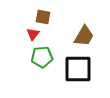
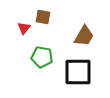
red triangle: moved 9 px left, 6 px up
green pentagon: rotated 15 degrees clockwise
black square: moved 3 px down
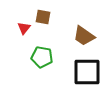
brown trapezoid: rotated 95 degrees clockwise
black square: moved 9 px right
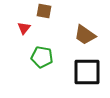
brown square: moved 1 px right, 6 px up
brown trapezoid: moved 1 px right, 1 px up
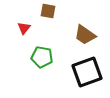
brown square: moved 4 px right
black square: rotated 20 degrees counterclockwise
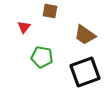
brown square: moved 2 px right
red triangle: moved 1 px up
black square: moved 2 px left
